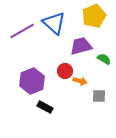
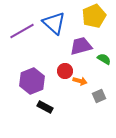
gray square: rotated 24 degrees counterclockwise
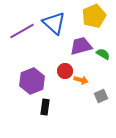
green semicircle: moved 1 px left, 5 px up
orange arrow: moved 1 px right, 1 px up
gray square: moved 2 px right
black rectangle: rotated 70 degrees clockwise
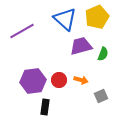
yellow pentagon: moved 3 px right, 1 px down
blue triangle: moved 11 px right, 4 px up
green semicircle: rotated 80 degrees clockwise
red circle: moved 6 px left, 9 px down
purple hexagon: moved 1 px right; rotated 15 degrees clockwise
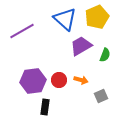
purple trapezoid: rotated 15 degrees counterclockwise
green semicircle: moved 2 px right, 1 px down
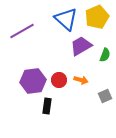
blue triangle: moved 1 px right
gray square: moved 4 px right
black rectangle: moved 2 px right, 1 px up
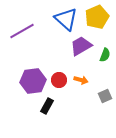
black rectangle: rotated 21 degrees clockwise
